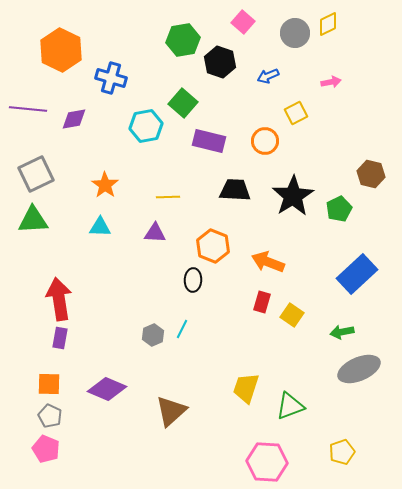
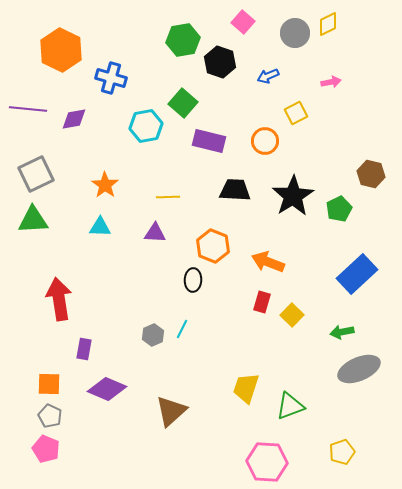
yellow square at (292, 315): rotated 10 degrees clockwise
purple rectangle at (60, 338): moved 24 px right, 11 px down
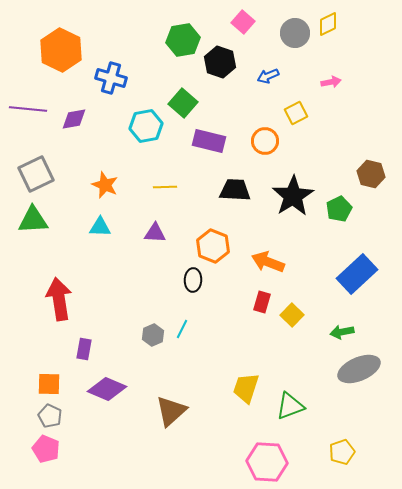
orange star at (105, 185): rotated 12 degrees counterclockwise
yellow line at (168, 197): moved 3 px left, 10 px up
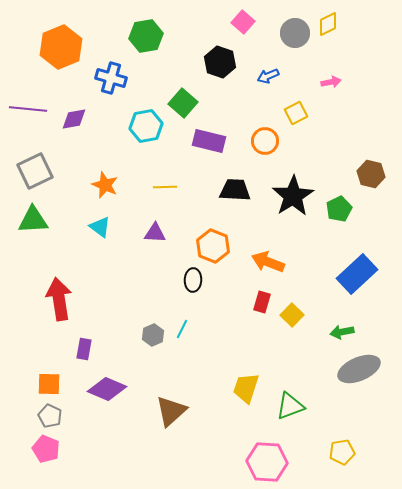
green hexagon at (183, 40): moved 37 px left, 4 px up
orange hexagon at (61, 50): moved 3 px up; rotated 12 degrees clockwise
gray square at (36, 174): moved 1 px left, 3 px up
cyan triangle at (100, 227): rotated 35 degrees clockwise
yellow pentagon at (342, 452): rotated 10 degrees clockwise
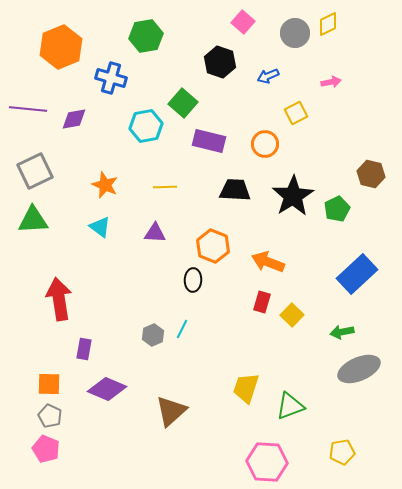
orange circle at (265, 141): moved 3 px down
green pentagon at (339, 209): moved 2 px left
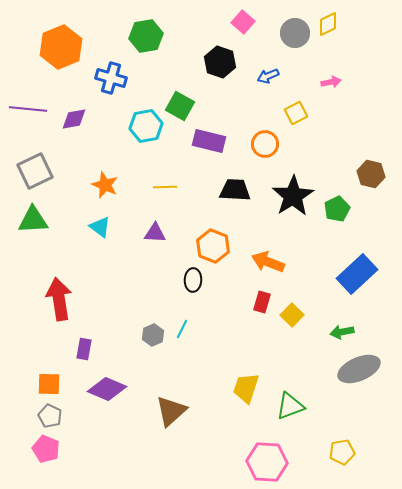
green square at (183, 103): moved 3 px left, 3 px down; rotated 12 degrees counterclockwise
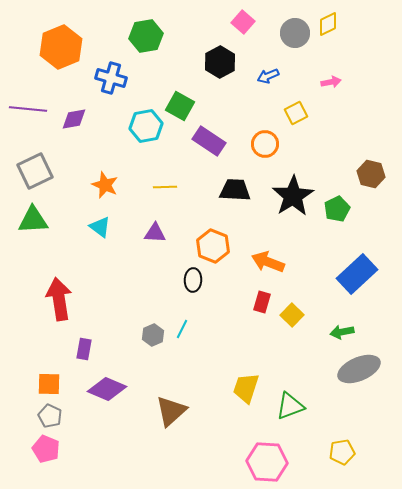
black hexagon at (220, 62): rotated 12 degrees clockwise
purple rectangle at (209, 141): rotated 20 degrees clockwise
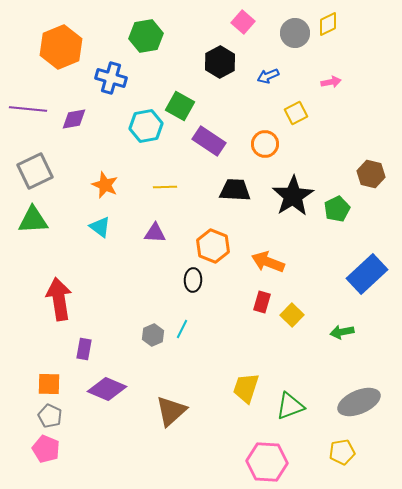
blue rectangle at (357, 274): moved 10 px right
gray ellipse at (359, 369): moved 33 px down
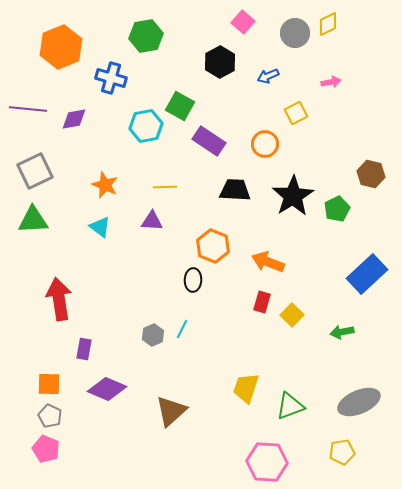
purple triangle at (155, 233): moved 3 px left, 12 px up
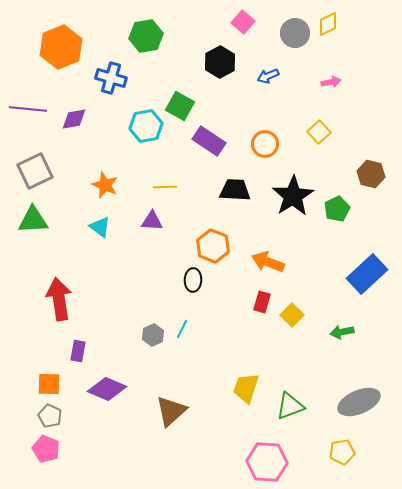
yellow square at (296, 113): moved 23 px right, 19 px down; rotated 15 degrees counterclockwise
purple rectangle at (84, 349): moved 6 px left, 2 px down
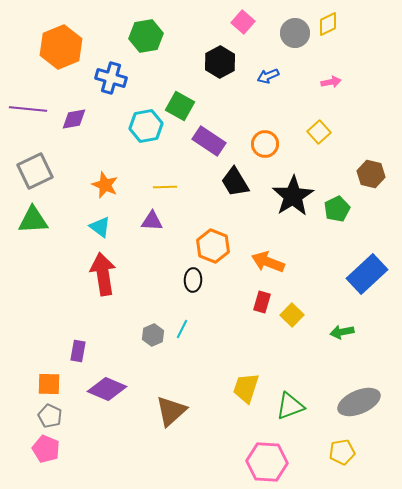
black trapezoid at (235, 190): moved 8 px up; rotated 124 degrees counterclockwise
red arrow at (59, 299): moved 44 px right, 25 px up
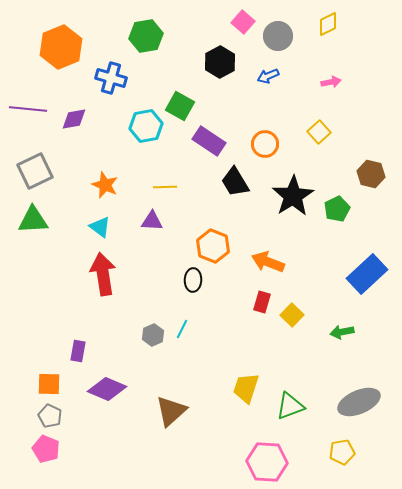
gray circle at (295, 33): moved 17 px left, 3 px down
